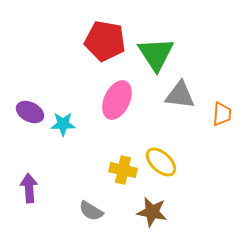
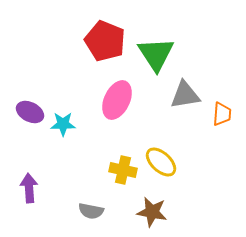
red pentagon: rotated 12 degrees clockwise
gray triangle: moved 5 px right; rotated 16 degrees counterclockwise
gray semicircle: rotated 20 degrees counterclockwise
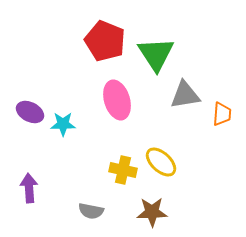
pink ellipse: rotated 42 degrees counterclockwise
brown star: rotated 12 degrees counterclockwise
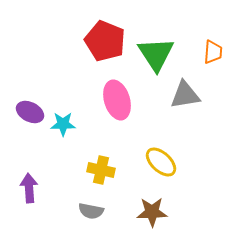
orange trapezoid: moved 9 px left, 62 px up
yellow cross: moved 22 px left
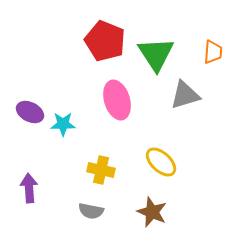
gray triangle: rotated 8 degrees counterclockwise
brown star: rotated 24 degrees clockwise
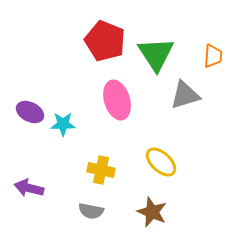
orange trapezoid: moved 4 px down
purple arrow: rotated 72 degrees counterclockwise
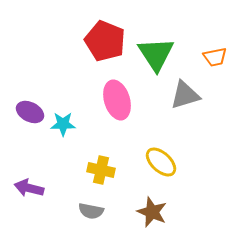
orange trapezoid: moved 2 px right, 1 px down; rotated 75 degrees clockwise
